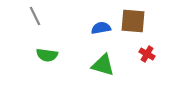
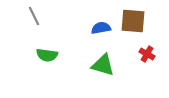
gray line: moved 1 px left
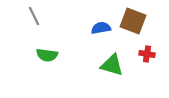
brown square: rotated 16 degrees clockwise
red cross: rotated 21 degrees counterclockwise
green triangle: moved 9 px right
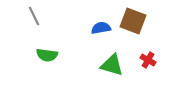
red cross: moved 1 px right, 6 px down; rotated 21 degrees clockwise
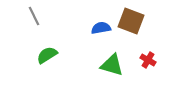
brown square: moved 2 px left
green semicircle: rotated 140 degrees clockwise
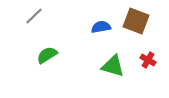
gray line: rotated 72 degrees clockwise
brown square: moved 5 px right
blue semicircle: moved 1 px up
green triangle: moved 1 px right, 1 px down
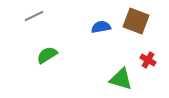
gray line: rotated 18 degrees clockwise
green triangle: moved 8 px right, 13 px down
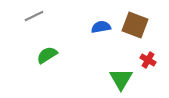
brown square: moved 1 px left, 4 px down
green triangle: rotated 45 degrees clockwise
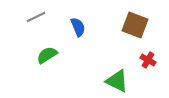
gray line: moved 2 px right, 1 px down
blue semicircle: moved 23 px left; rotated 78 degrees clockwise
green triangle: moved 4 px left, 2 px down; rotated 35 degrees counterclockwise
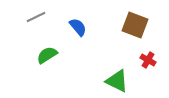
blue semicircle: rotated 18 degrees counterclockwise
